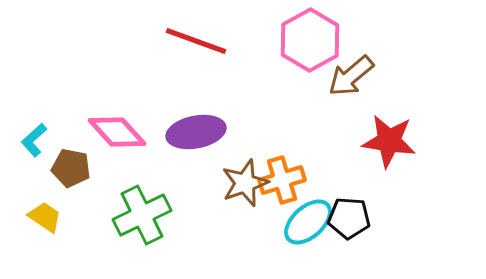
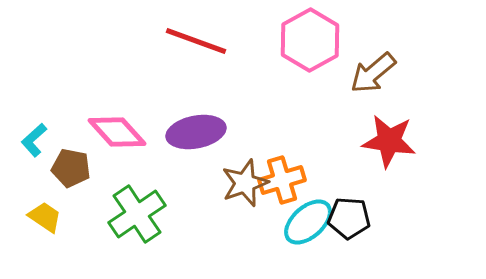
brown arrow: moved 22 px right, 3 px up
green cross: moved 5 px left, 1 px up; rotated 8 degrees counterclockwise
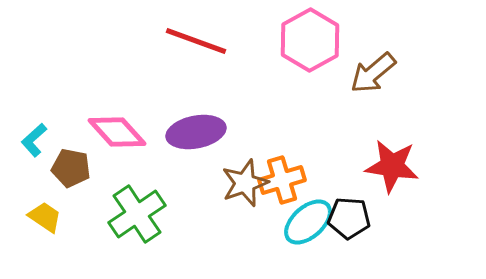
red star: moved 3 px right, 25 px down
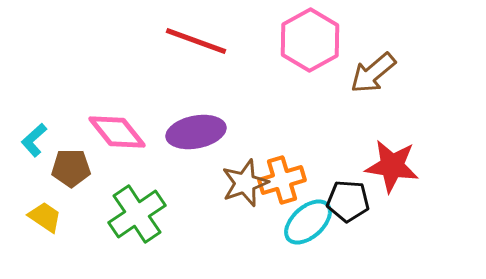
pink diamond: rotated 4 degrees clockwise
brown pentagon: rotated 12 degrees counterclockwise
black pentagon: moved 1 px left, 17 px up
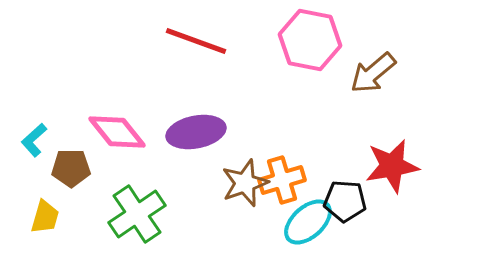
pink hexagon: rotated 20 degrees counterclockwise
red star: rotated 18 degrees counterclockwise
black pentagon: moved 3 px left
yellow trapezoid: rotated 72 degrees clockwise
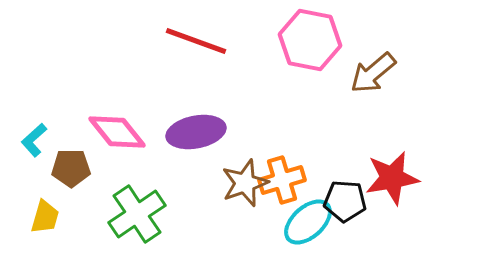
red star: moved 12 px down
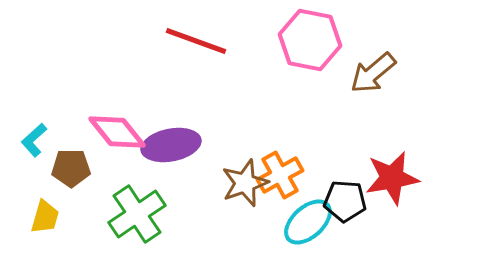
purple ellipse: moved 25 px left, 13 px down
orange cross: moved 2 px left, 5 px up; rotated 12 degrees counterclockwise
